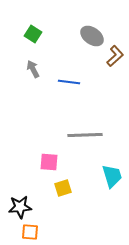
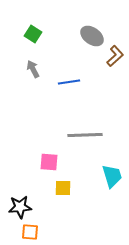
blue line: rotated 15 degrees counterclockwise
yellow square: rotated 18 degrees clockwise
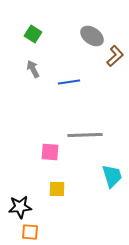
pink square: moved 1 px right, 10 px up
yellow square: moved 6 px left, 1 px down
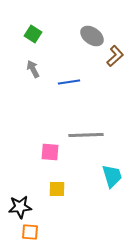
gray line: moved 1 px right
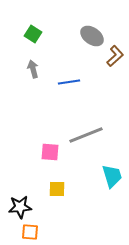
gray arrow: rotated 12 degrees clockwise
gray line: rotated 20 degrees counterclockwise
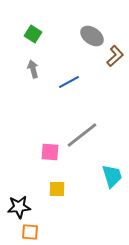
blue line: rotated 20 degrees counterclockwise
gray line: moved 4 px left; rotated 16 degrees counterclockwise
black star: moved 1 px left
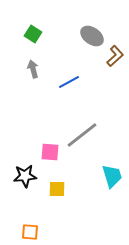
black star: moved 6 px right, 31 px up
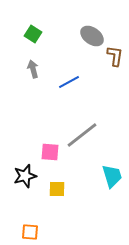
brown L-shape: rotated 40 degrees counterclockwise
black star: rotated 10 degrees counterclockwise
